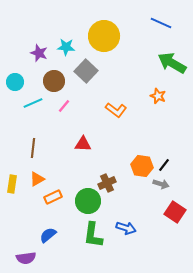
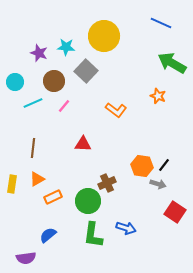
gray arrow: moved 3 px left
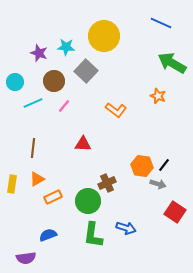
blue semicircle: rotated 18 degrees clockwise
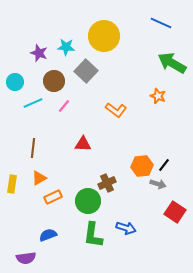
orange hexagon: rotated 15 degrees counterclockwise
orange triangle: moved 2 px right, 1 px up
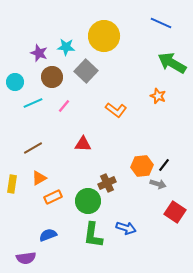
brown circle: moved 2 px left, 4 px up
brown line: rotated 54 degrees clockwise
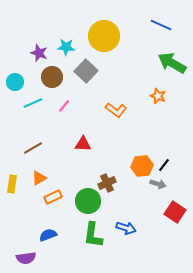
blue line: moved 2 px down
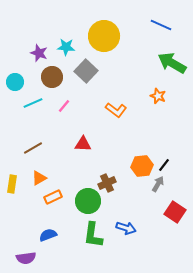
gray arrow: rotated 77 degrees counterclockwise
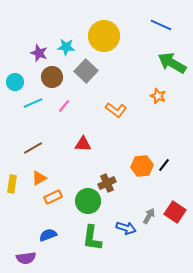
gray arrow: moved 9 px left, 32 px down
green L-shape: moved 1 px left, 3 px down
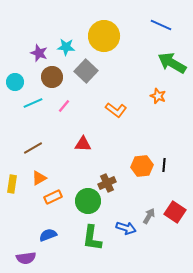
black line: rotated 32 degrees counterclockwise
